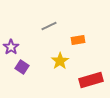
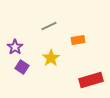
purple star: moved 4 px right
yellow star: moved 9 px left, 3 px up
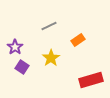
orange rectangle: rotated 24 degrees counterclockwise
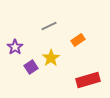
purple square: moved 9 px right; rotated 24 degrees clockwise
red rectangle: moved 3 px left
